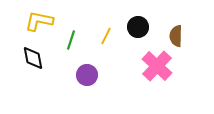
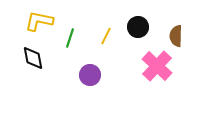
green line: moved 1 px left, 2 px up
purple circle: moved 3 px right
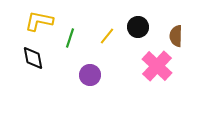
yellow line: moved 1 px right; rotated 12 degrees clockwise
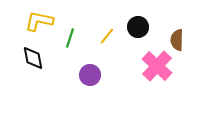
brown semicircle: moved 1 px right, 4 px down
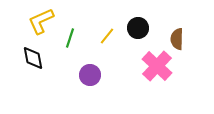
yellow L-shape: moved 2 px right; rotated 36 degrees counterclockwise
black circle: moved 1 px down
brown semicircle: moved 1 px up
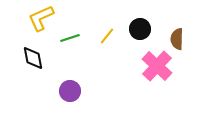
yellow L-shape: moved 3 px up
black circle: moved 2 px right, 1 px down
green line: rotated 54 degrees clockwise
purple circle: moved 20 px left, 16 px down
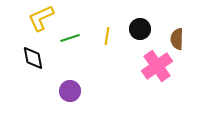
yellow line: rotated 30 degrees counterclockwise
pink cross: rotated 12 degrees clockwise
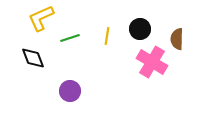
black diamond: rotated 10 degrees counterclockwise
pink cross: moved 5 px left, 4 px up; rotated 24 degrees counterclockwise
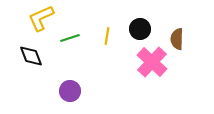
black diamond: moved 2 px left, 2 px up
pink cross: rotated 12 degrees clockwise
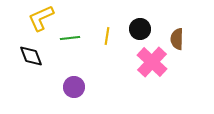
green line: rotated 12 degrees clockwise
purple circle: moved 4 px right, 4 px up
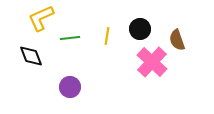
brown semicircle: moved 1 px down; rotated 20 degrees counterclockwise
purple circle: moved 4 px left
